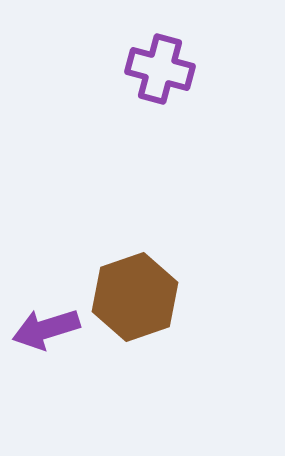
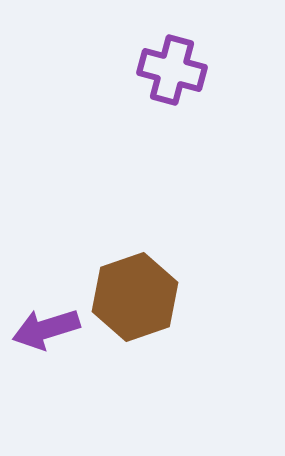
purple cross: moved 12 px right, 1 px down
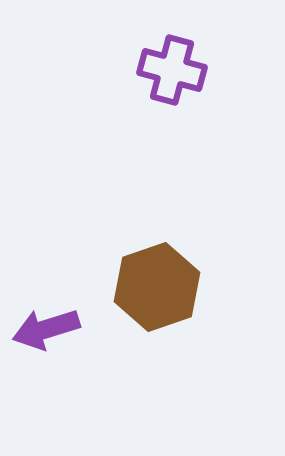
brown hexagon: moved 22 px right, 10 px up
